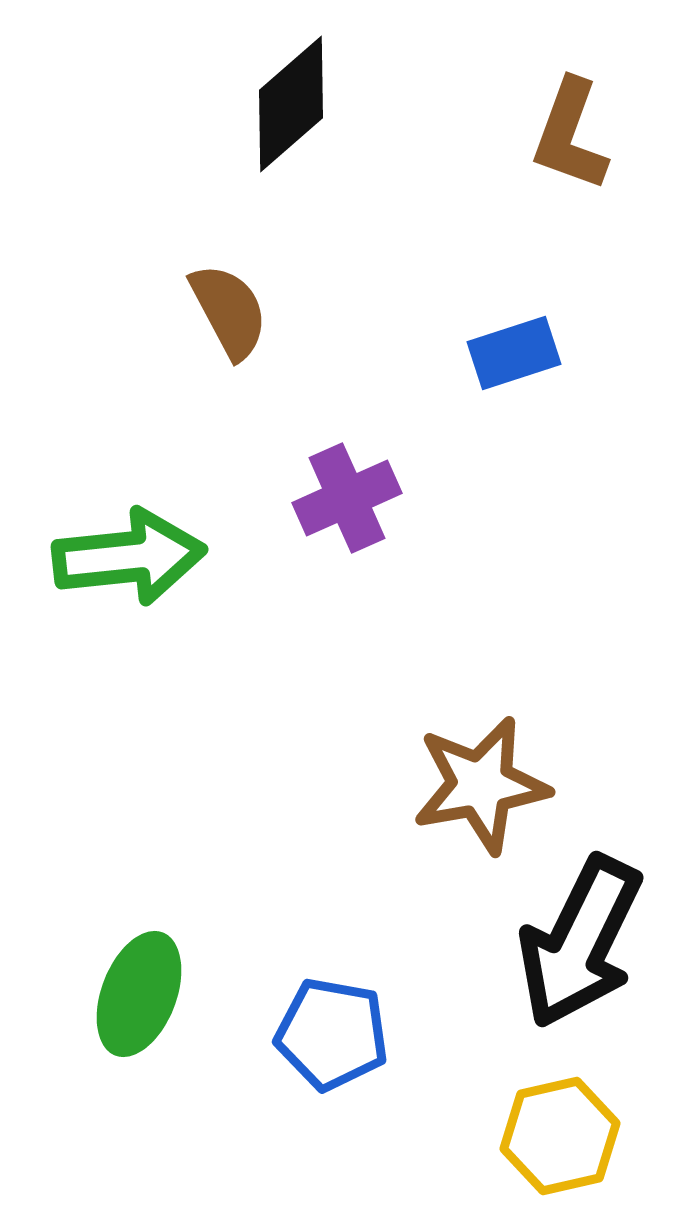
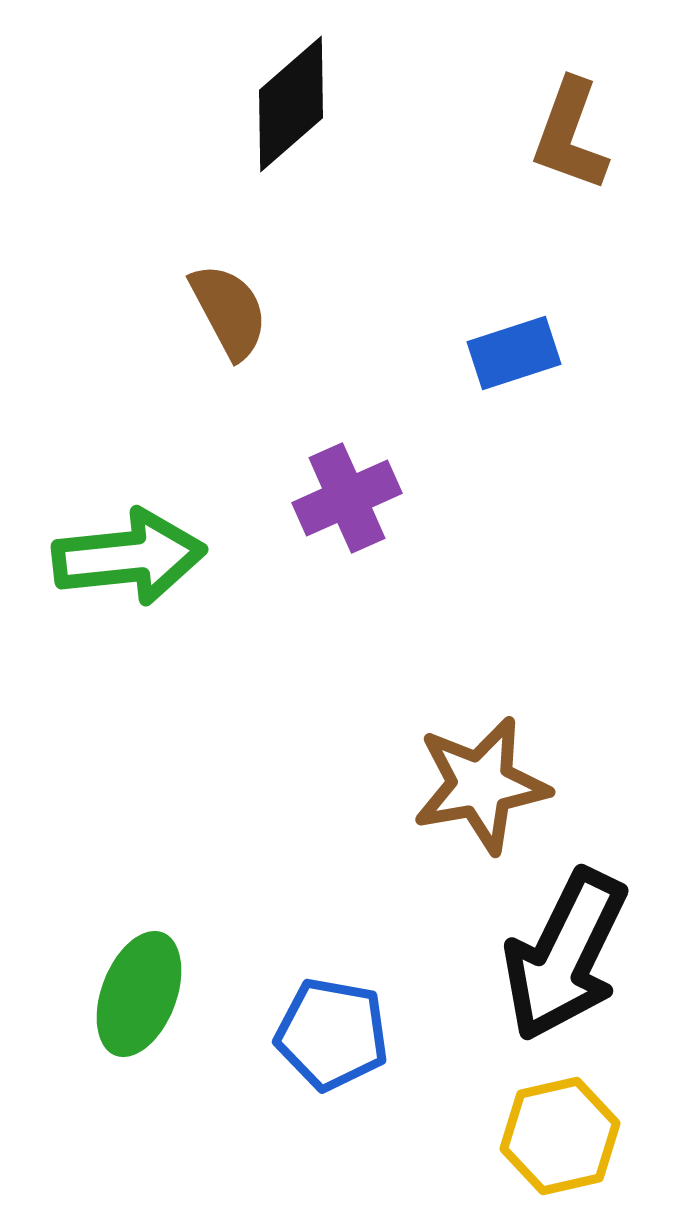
black arrow: moved 15 px left, 13 px down
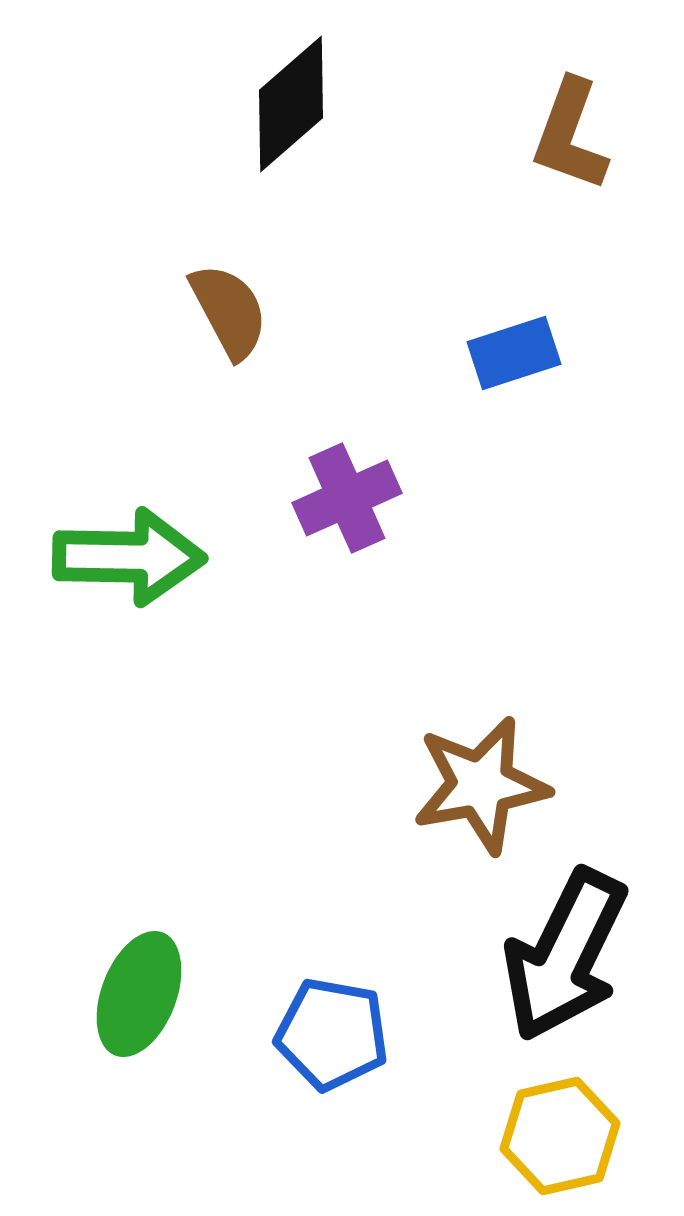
green arrow: rotated 7 degrees clockwise
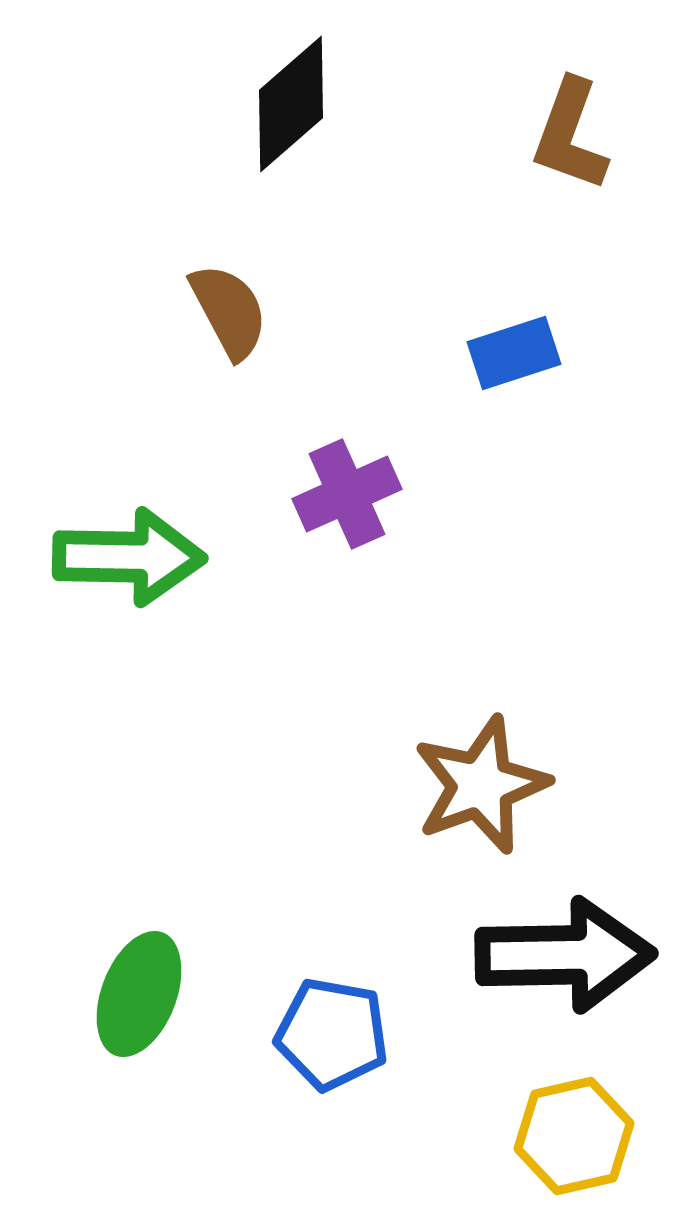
purple cross: moved 4 px up
brown star: rotated 10 degrees counterclockwise
black arrow: rotated 117 degrees counterclockwise
yellow hexagon: moved 14 px right
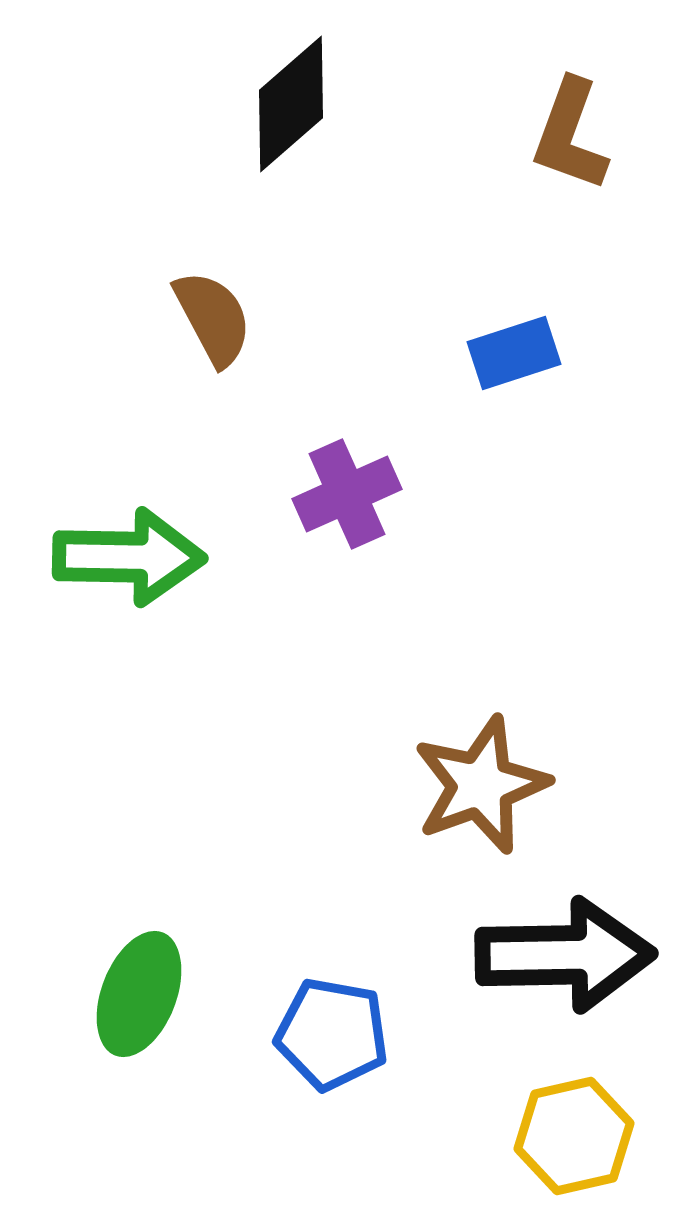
brown semicircle: moved 16 px left, 7 px down
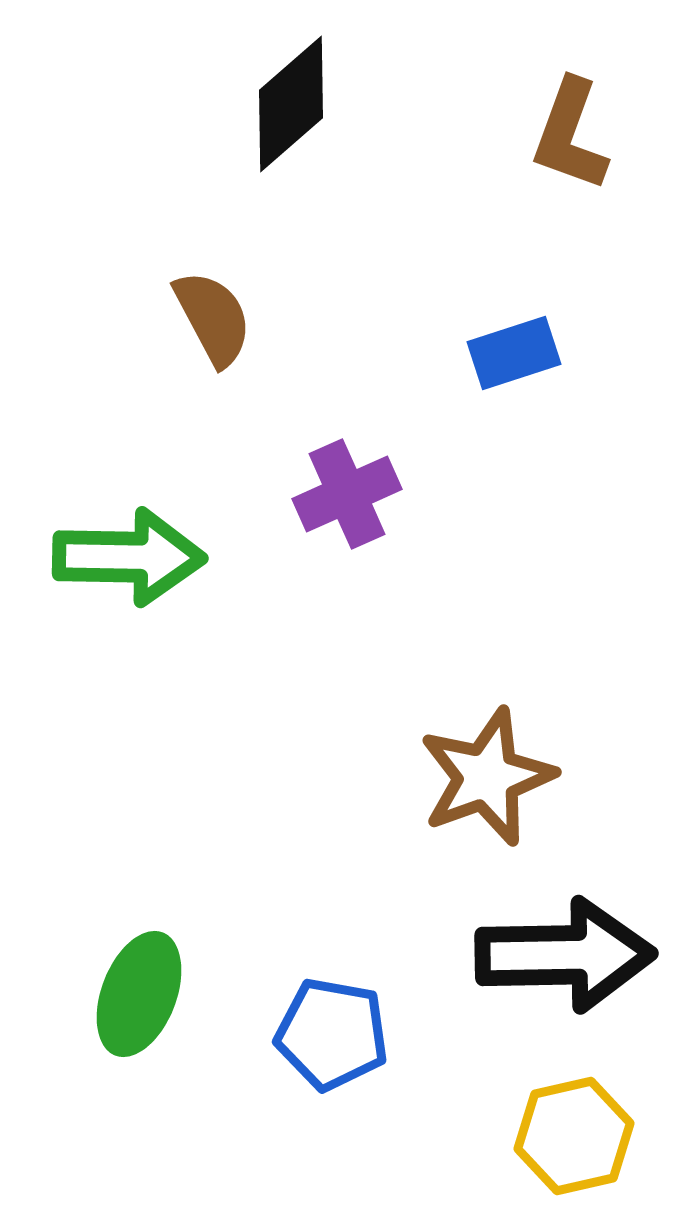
brown star: moved 6 px right, 8 px up
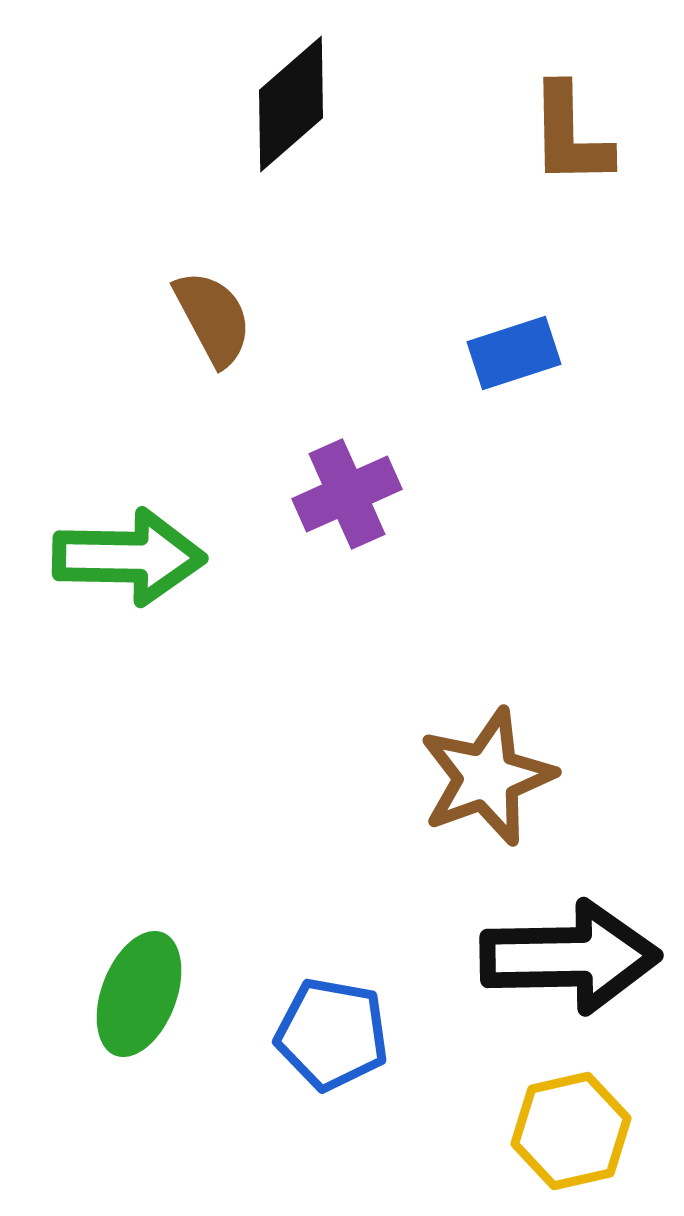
brown L-shape: rotated 21 degrees counterclockwise
black arrow: moved 5 px right, 2 px down
yellow hexagon: moved 3 px left, 5 px up
